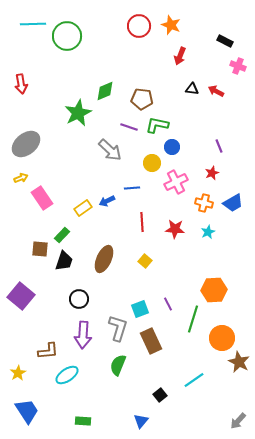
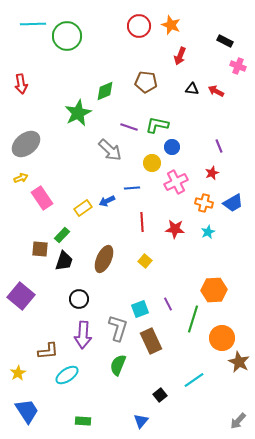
brown pentagon at (142, 99): moved 4 px right, 17 px up
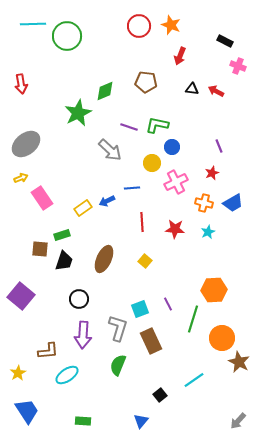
green rectangle at (62, 235): rotated 28 degrees clockwise
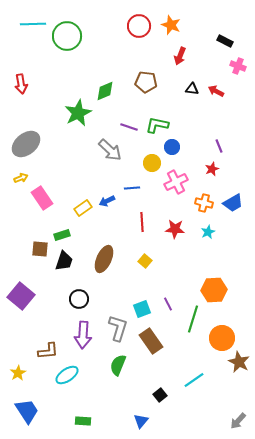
red star at (212, 173): moved 4 px up
cyan square at (140, 309): moved 2 px right
brown rectangle at (151, 341): rotated 10 degrees counterclockwise
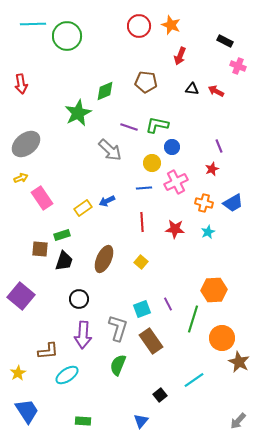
blue line at (132, 188): moved 12 px right
yellow square at (145, 261): moved 4 px left, 1 px down
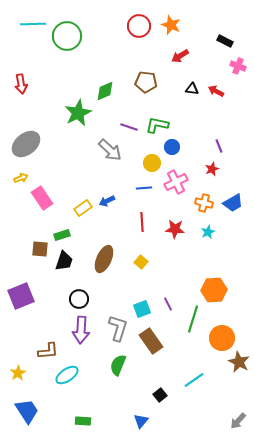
red arrow at (180, 56): rotated 36 degrees clockwise
purple square at (21, 296): rotated 28 degrees clockwise
purple arrow at (83, 335): moved 2 px left, 5 px up
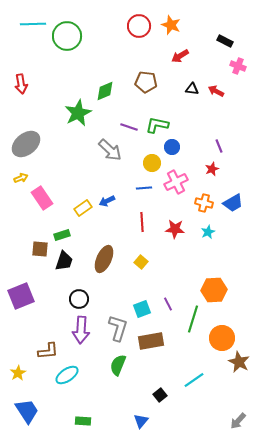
brown rectangle at (151, 341): rotated 65 degrees counterclockwise
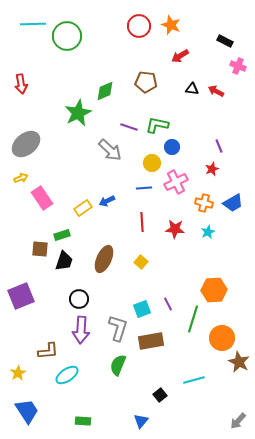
cyan line at (194, 380): rotated 20 degrees clockwise
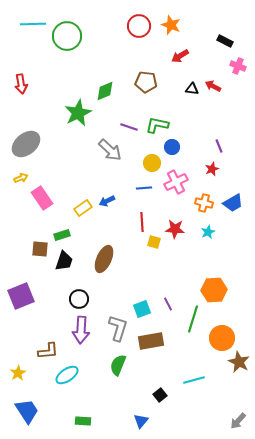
red arrow at (216, 91): moved 3 px left, 5 px up
yellow square at (141, 262): moved 13 px right, 20 px up; rotated 24 degrees counterclockwise
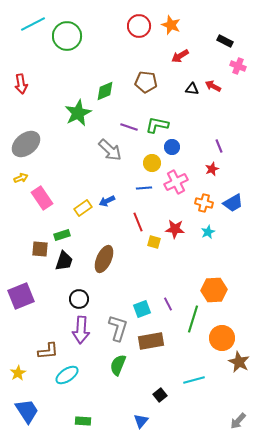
cyan line at (33, 24): rotated 25 degrees counterclockwise
red line at (142, 222): moved 4 px left; rotated 18 degrees counterclockwise
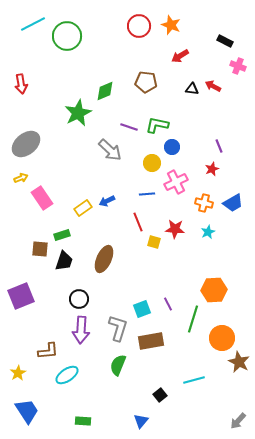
blue line at (144, 188): moved 3 px right, 6 px down
